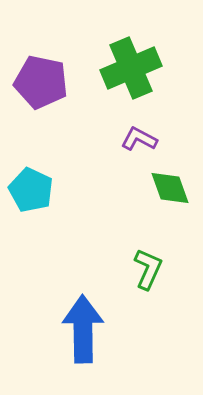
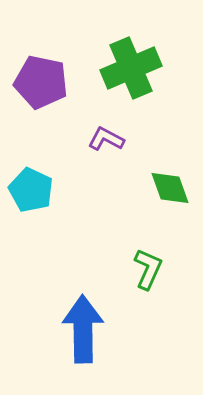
purple L-shape: moved 33 px left
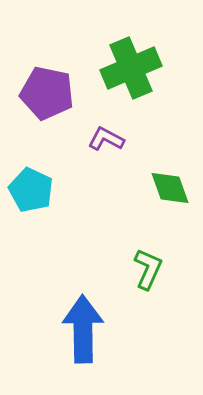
purple pentagon: moved 6 px right, 11 px down
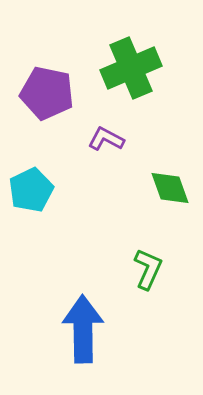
cyan pentagon: rotated 21 degrees clockwise
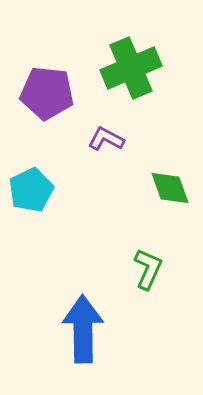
purple pentagon: rotated 6 degrees counterclockwise
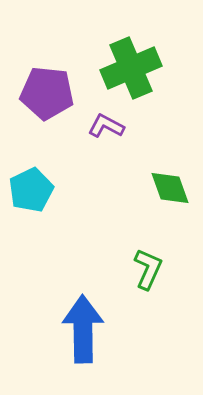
purple L-shape: moved 13 px up
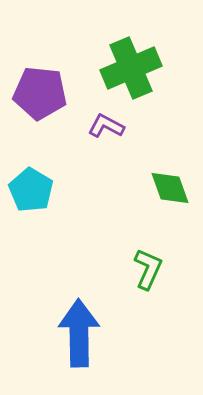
purple pentagon: moved 7 px left
cyan pentagon: rotated 15 degrees counterclockwise
blue arrow: moved 4 px left, 4 px down
